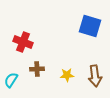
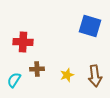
red cross: rotated 18 degrees counterclockwise
yellow star: rotated 16 degrees counterclockwise
cyan semicircle: moved 3 px right
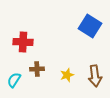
blue square: rotated 15 degrees clockwise
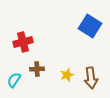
red cross: rotated 18 degrees counterclockwise
brown arrow: moved 4 px left, 2 px down
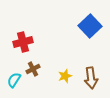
blue square: rotated 15 degrees clockwise
brown cross: moved 4 px left; rotated 24 degrees counterclockwise
yellow star: moved 2 px left, 1 px down
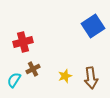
blue square: moved 3 px right; rotated 10 degrees clockwise
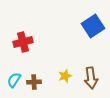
brown cross: moved 1 px right, 13 px down; rotated 24 degrees clockwise
